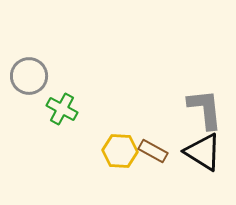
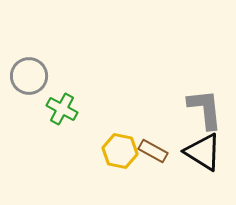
yellow hexagon: rotated 8 degrees clockwise
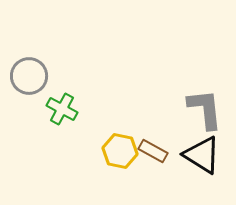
black triangle: moved 1 px left, 3 px down
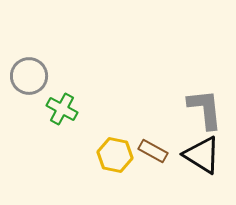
yellow hexagon: moved 5 px left, 4 px down
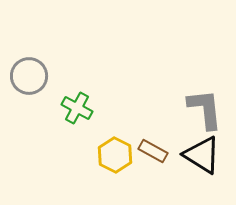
green cross: moved 15 px right, 1 px up
yellow hexagon: rotated 16 degrees clockwise
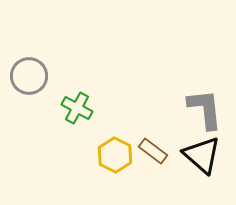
brown rectangle: rotated 8 degrees clockwise
black triangle: rotated 9 degrees clockwise
